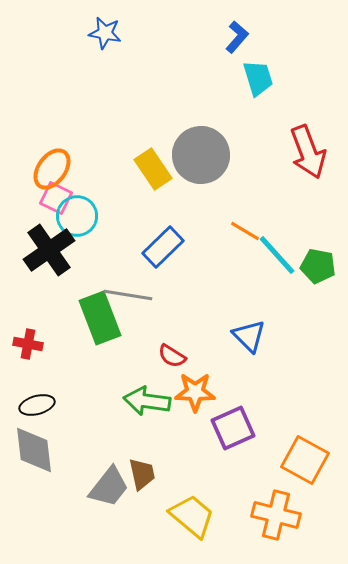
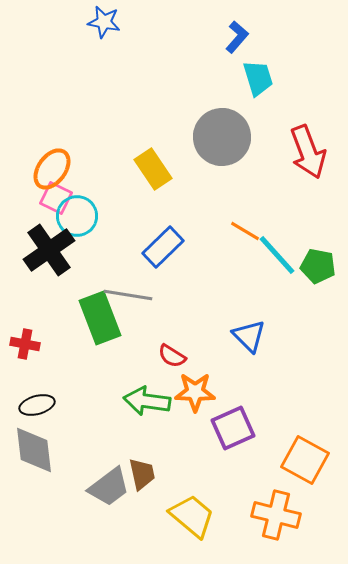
blue star: moved 1 px left, 11 px up
gray circle: moved 21 px right, 18 px up
red cross: moved 3 px left
gray trapezoid: rotated 15 degrees clockwise
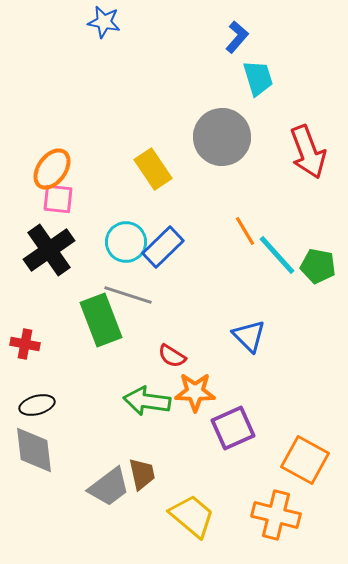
pink square: moved 2 px right, 1 px down; rotated 20 degrees counterclockwise
cyan circle: moved 49 px right, 26 px down
orange line: rotated 28 degrees clockwise
gray line: rotated 9 degrees clockwise
green rectangle: moved 1 px right, 2 px down
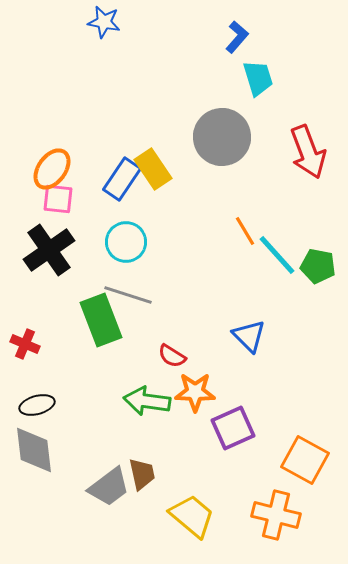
blue rectangle: moved 41 px left, 68 px up; rotated 12 degrees counterclockwise
red cross: rotated 12 degrees clockwise
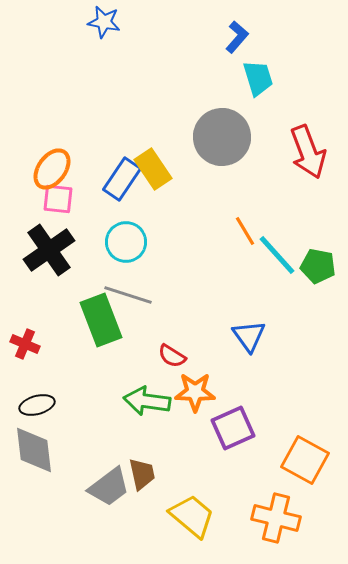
blue triangle: rotated 9 degrees clockwise
orange cross: moved 3 px down
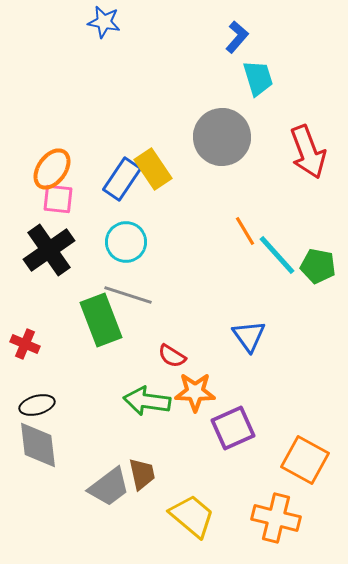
gray diamond: moved 4 px right, 5 px up
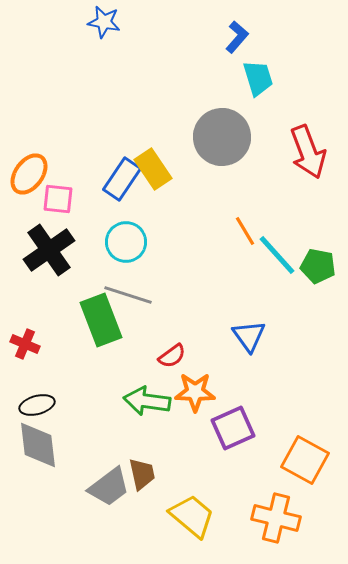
orange ellipse: moved 23 px left, 5 px down
red semicircle: rotated 68 degrees counterclockwise
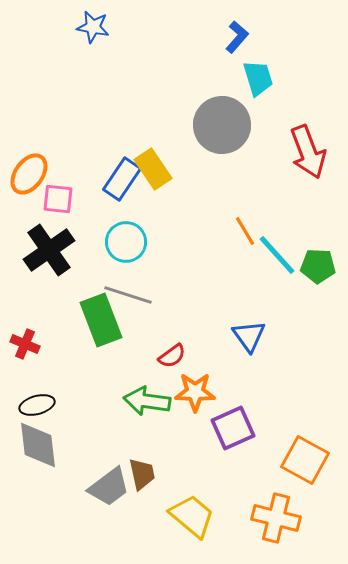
blue star: moved 11 px left, 5 px down
gray circle: moved 12 px up
green pentagon: rotated 8 degrees counterclockwise
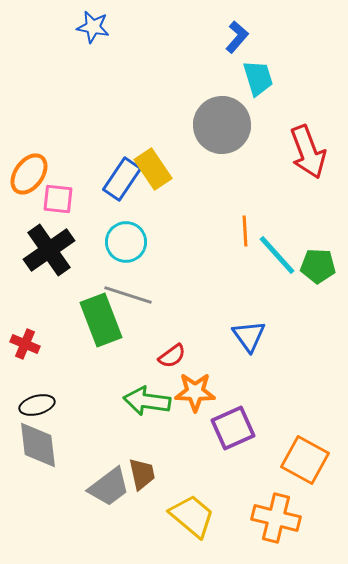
orange line: rotated 28 degrees clockwise
